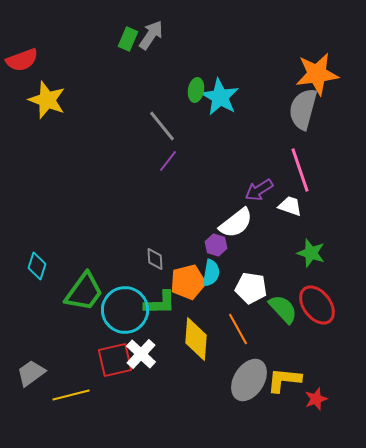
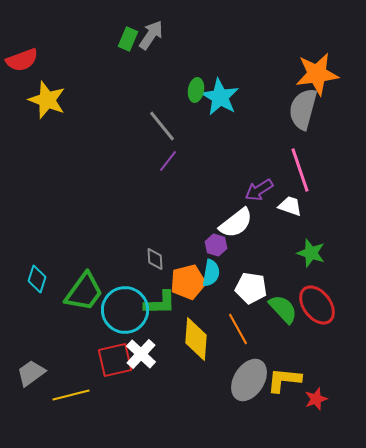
cyan diamond: moved 13 px down
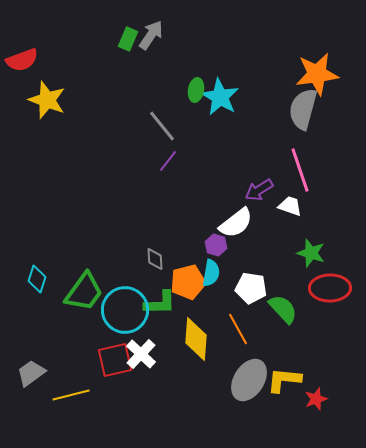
red ellipse: moved 13 px right, 17 px up; rotated 54 degrees counterclockwise
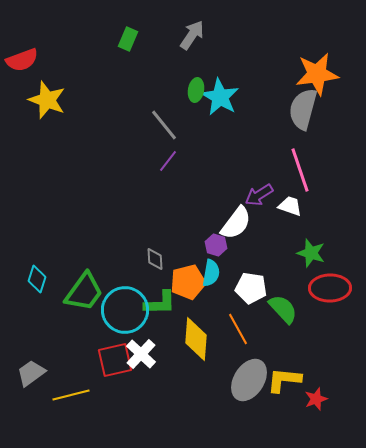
gray arrow: moved 41 px right
gray line: moved 2 px right, 1 px up
purple arrow: moved 5 px down
white semicircle: rotated 15 degrees counterclockwise
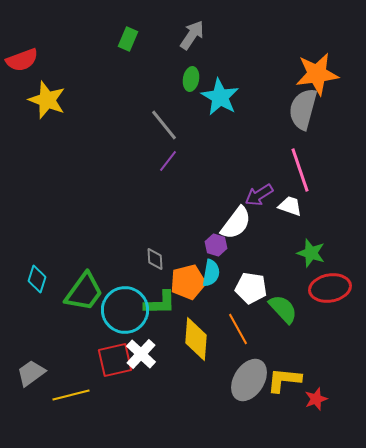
green ellipse: moved 5 px left, 11 px up
red ellipse: rotated 9 degrees counterclockwise
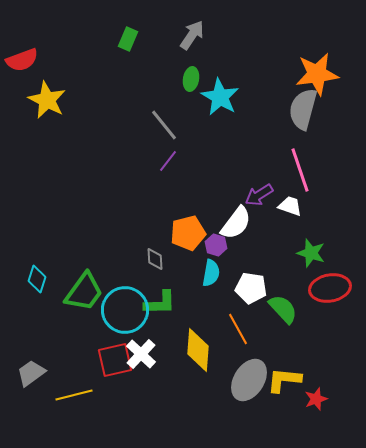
yellow star: rotated 6 degrees clockwise
orange pentagon: moved 49 px up
yellow diamond: moved 2 px right, 11 px down
yellow line: moved 3 px right
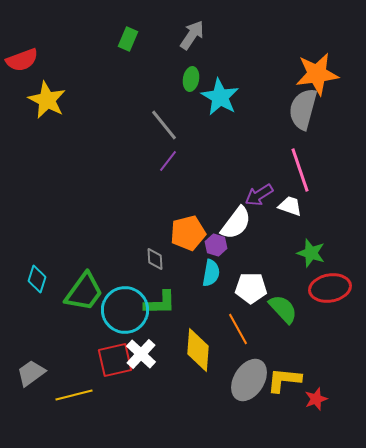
white pentagon: rotated 8 degrees counterclockwise
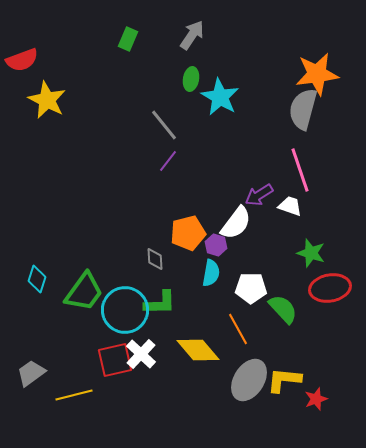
yellow diamond: rotated 45 degrees counterclockwise
